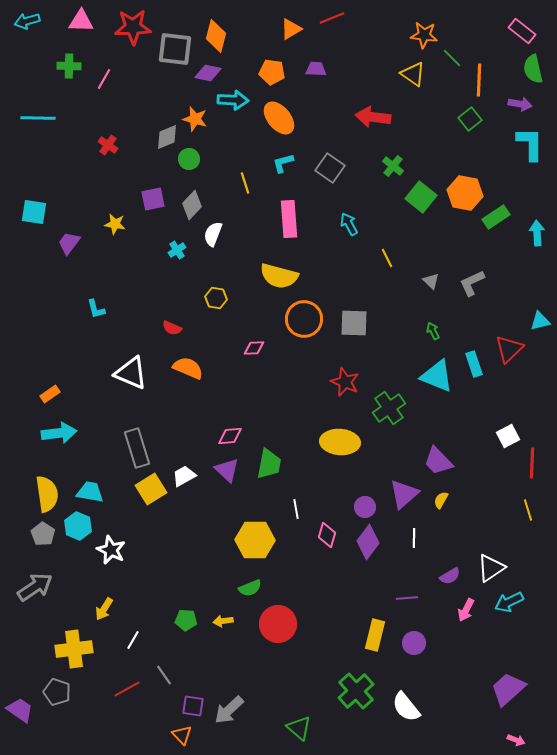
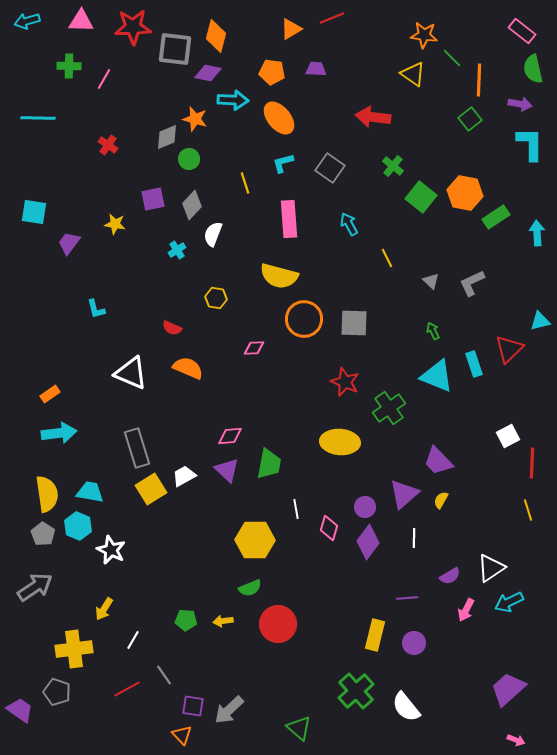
pink diamond at (327, 535): moved 2 px right, 7 px up
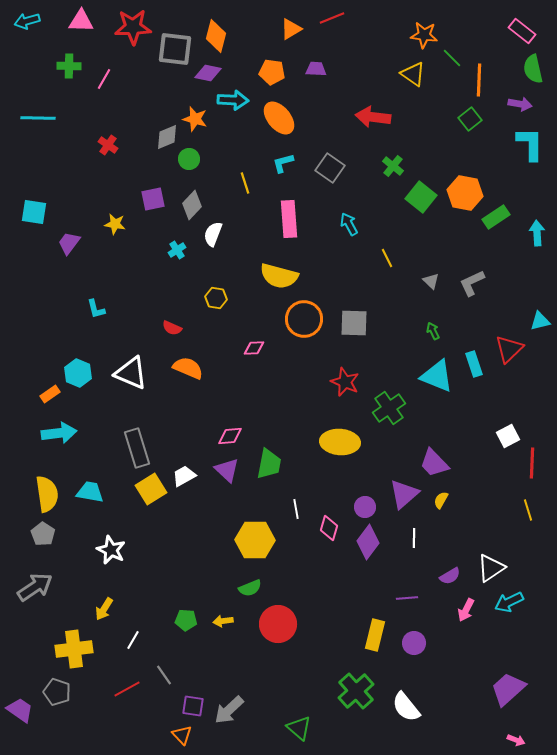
purple trapezoid at (438, 461): moved 4 px left, 2 px down
cyan hexagon at (78, 526): moved 153 px up
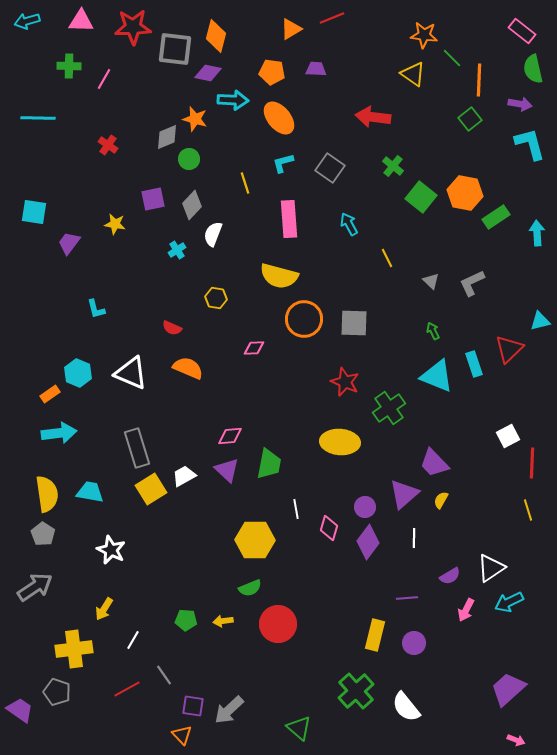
cyan L-shape at (530, 144): rotated 15 degrees counterclockwise
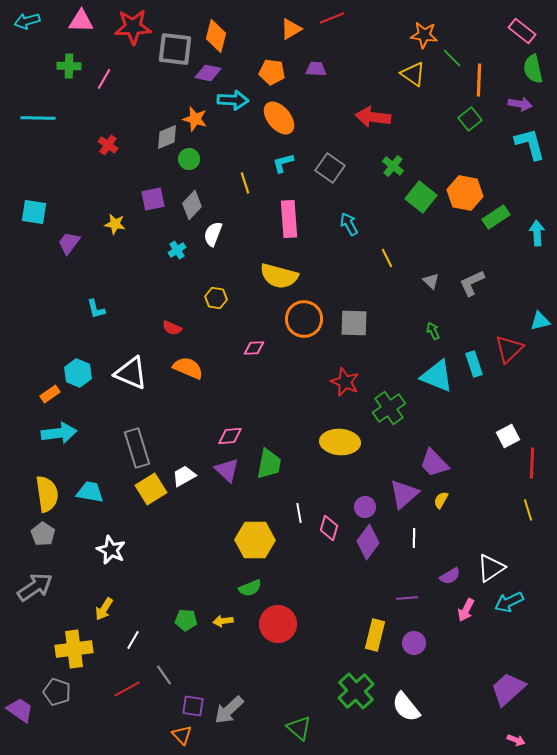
white line at (296, 509): moved 3 px right, 4 px down
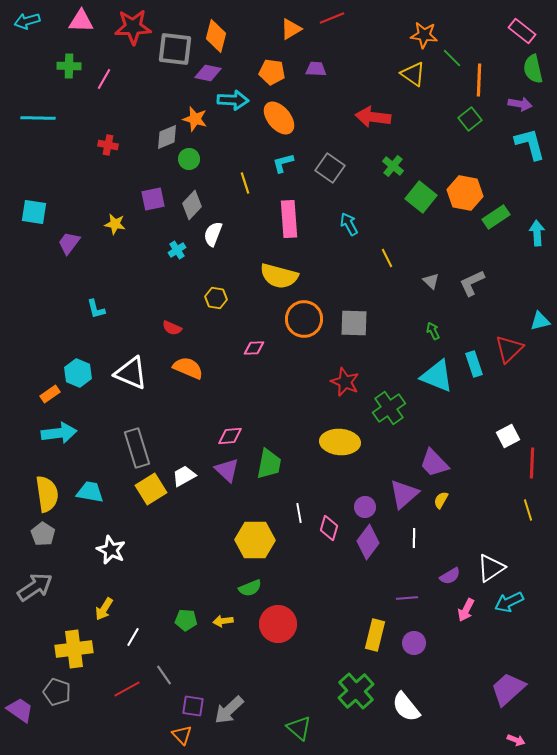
red cross at (108, 145): rotated 24 degrees counterclockwise
white line at (133, 640): moved 3 px up
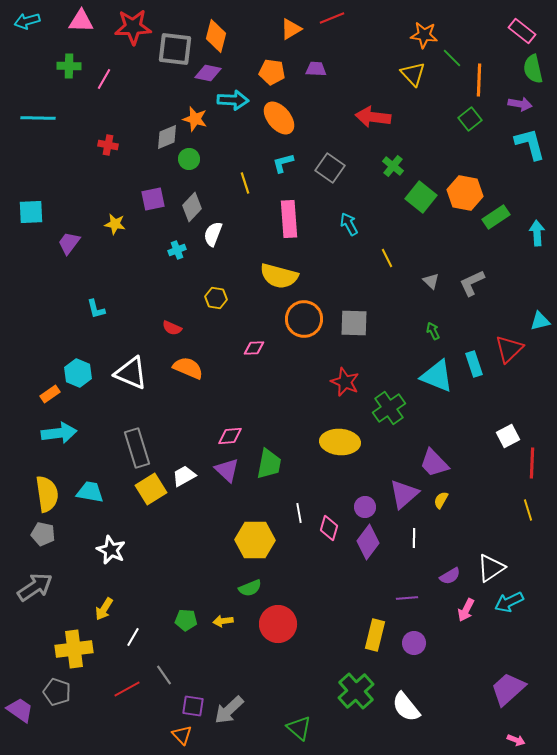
yellow triangle at (413, 74): rotated 12 degrees clockwise
gray diamond at (192, 205): moved 2 px down
cyan square at (34, 212): moved 3 px left; rotated 12 degrees counterclockwise
cyan cross at (177, 250): rotated 12 degrees clockwise
gray pentagon at (43, 534): rotated 20 degrees counterclockwise
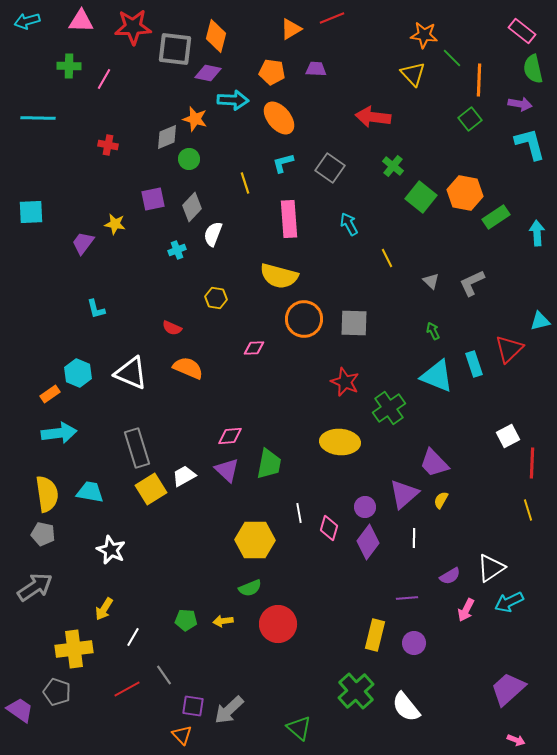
purple trapezoid at (69, 243): moved 14 px right
